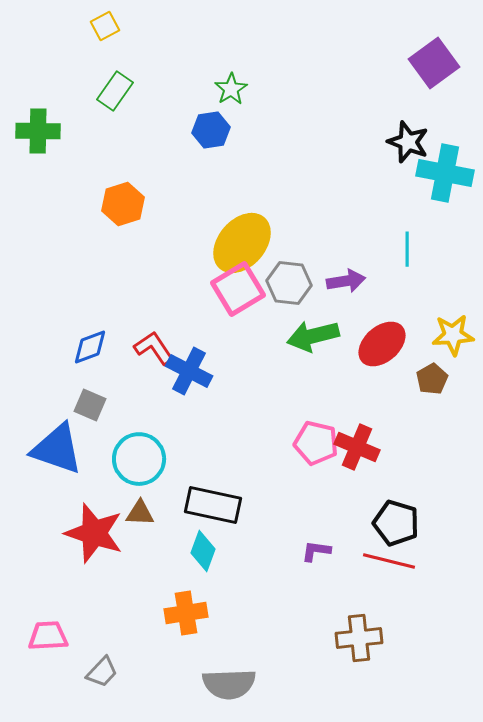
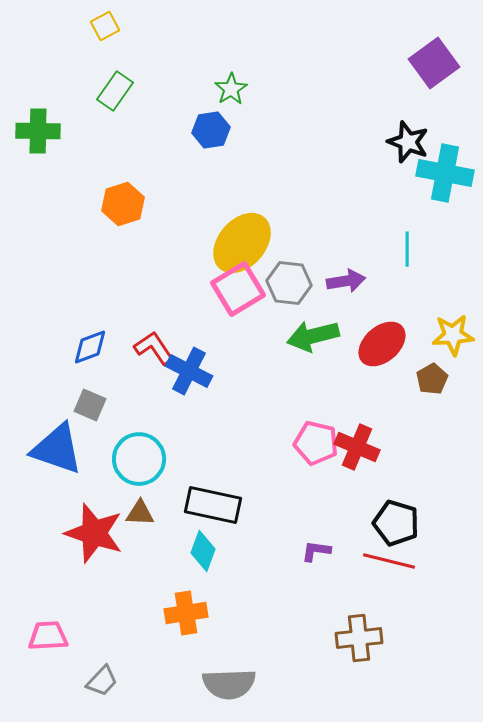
gray trapezoid: moved 9 px down
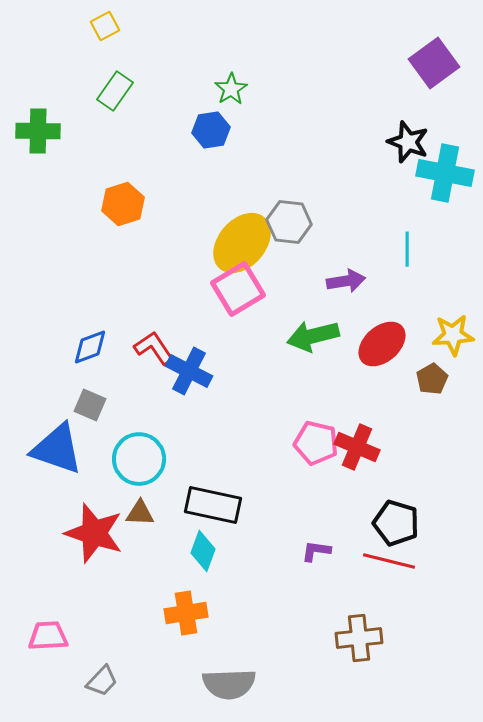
gray hexagon: moved 61 px up
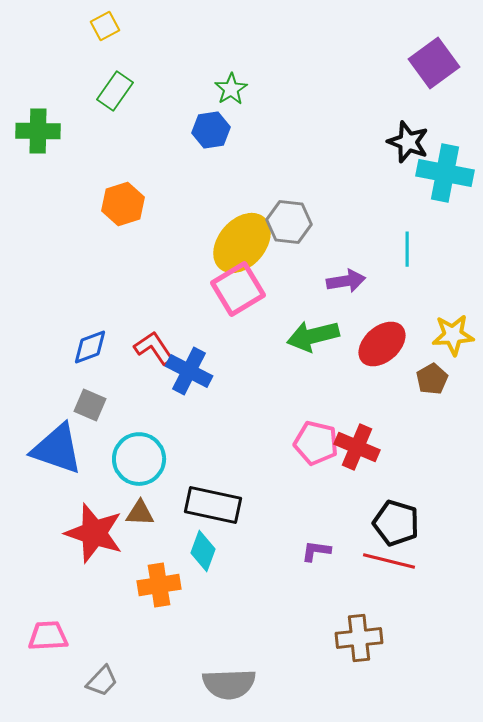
orange cross: moved 27 px left, 28 px up
